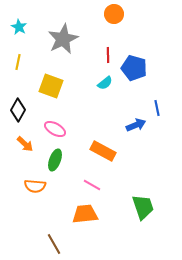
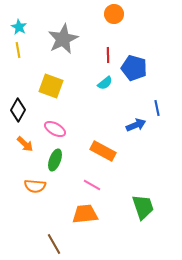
yellow line: moved 12 px up; rotated 21 degrees counterclockwise
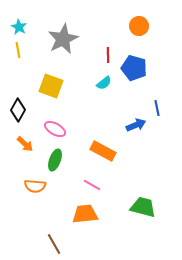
orange circle: moved 25 px right, 12 px down
cyan semicircle: moved 1 px left
green trapezoid: rotated 56 degrees counterclockwise
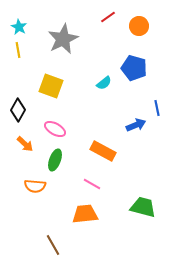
red line: moved 38 px up; rotated 56 degrees clockwise
pink line: moved 1 px up
brown line: moved 1 px left, 1 px down
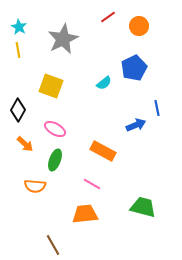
blue pentagon: rotated 30 degrees clockwise
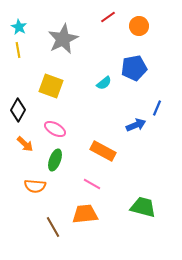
blue pentagon: rotated 15 degrees clockwise
blue line: rotated 35 degrees clockwise
brown line: moved 18 px up
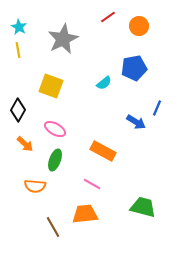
blue arrow: moved 3 px up; rotated 54 degrees clockwise
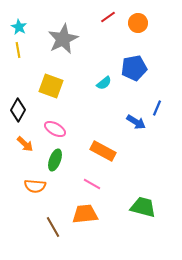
orange circle: moved 1 px left, 3 px up
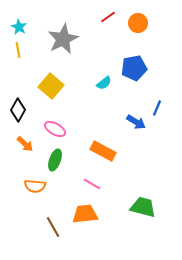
yellow square: rotated 20 degrees clockwise
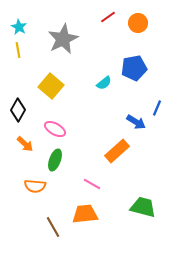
orange rectangle: moved 14 px right; rotated 70 degrees counterclockwise
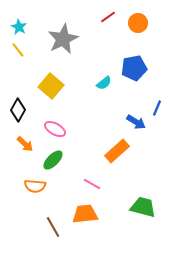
yellow line: rotated 28 degrees counterclockwise
green ellipse: moved 2 px left; rotated 25 degrees clockwise
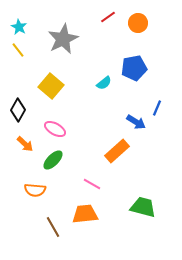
orange semicircle: moved 4 px down
